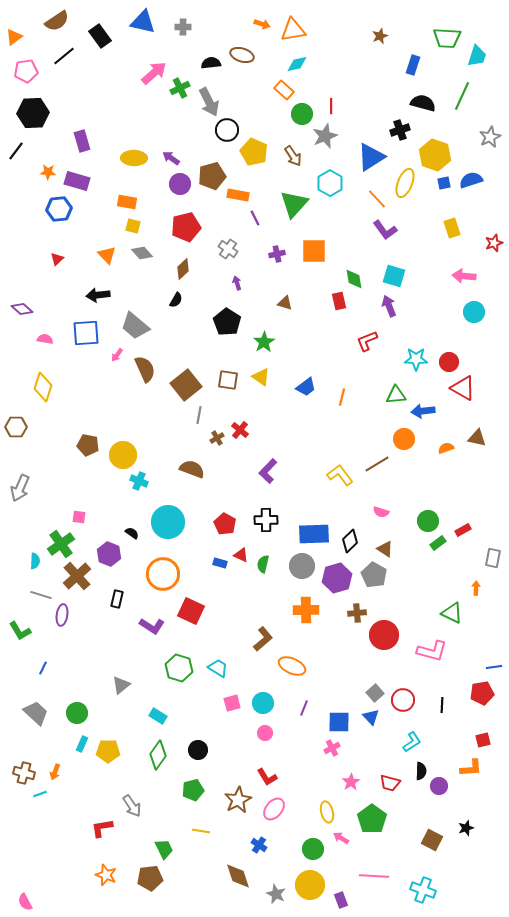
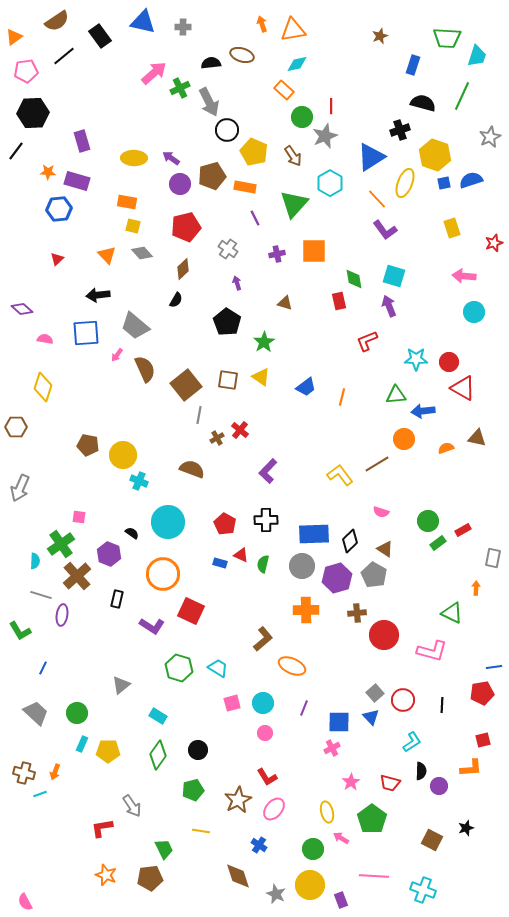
orange arrow at (262, 24): rotated 126 degrees counterclockwise
green circle at (302, 114): moved 3 px down
orange rectangle at (238, 195): moved 7 px right, 8 px up
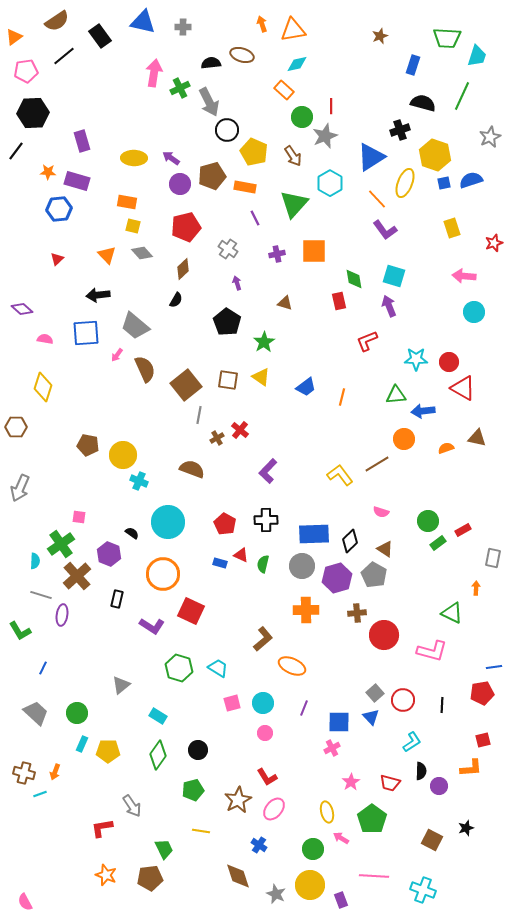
pink arrow at (154, 73): rotated 40 degrees counterclockwise
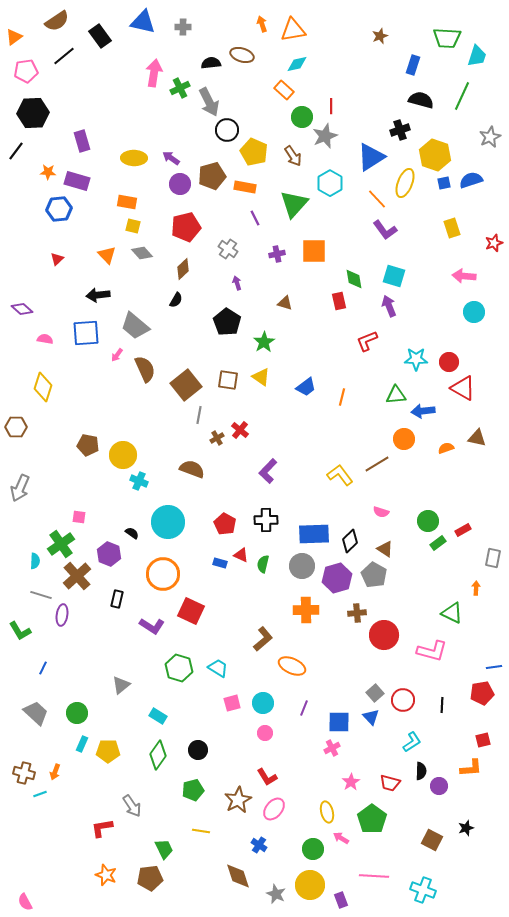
black semicircle at (423, 103): moved 2 px left, 3 px up
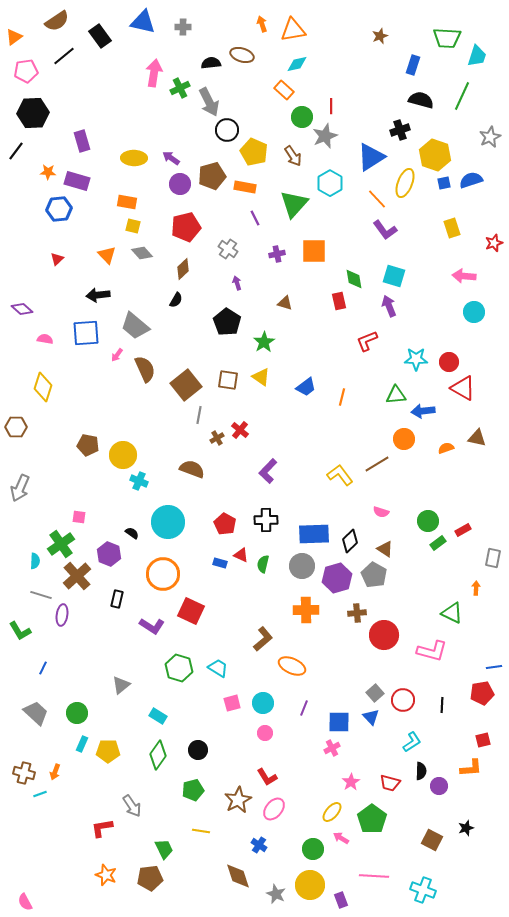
yellow ellipse at (327, 812): moved 5 px right; rotated 55 degrees clockwise
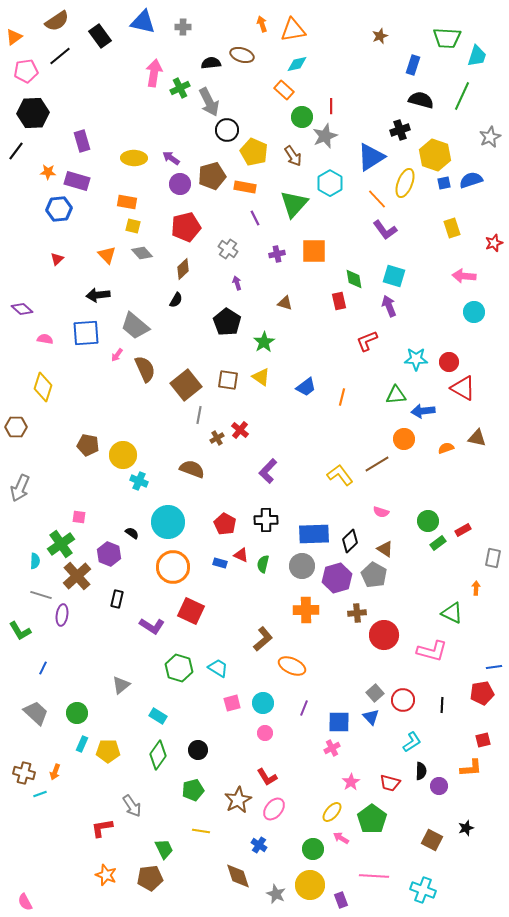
black line at (64, 56): moved 4 px left
orange circle at (163, 574): moved 10 px right, 7 px up
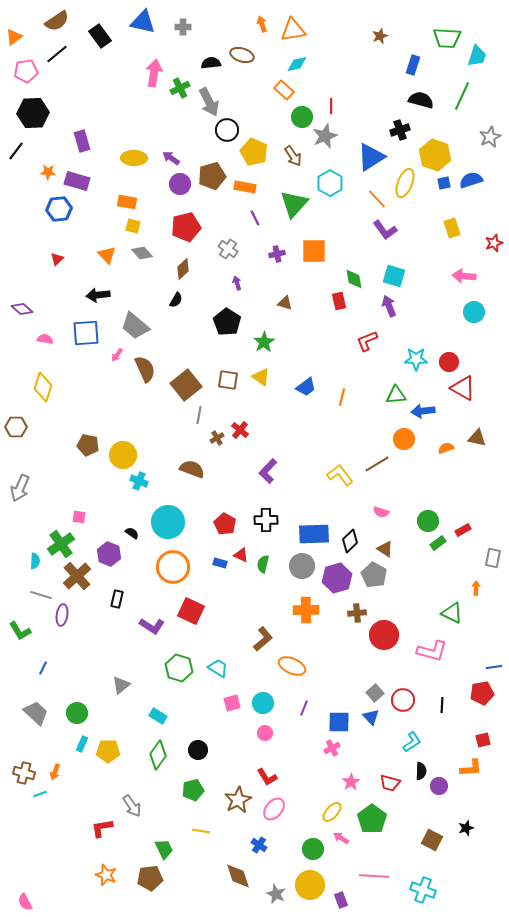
black line at (60, 56): moved 3 px left, 2 px up
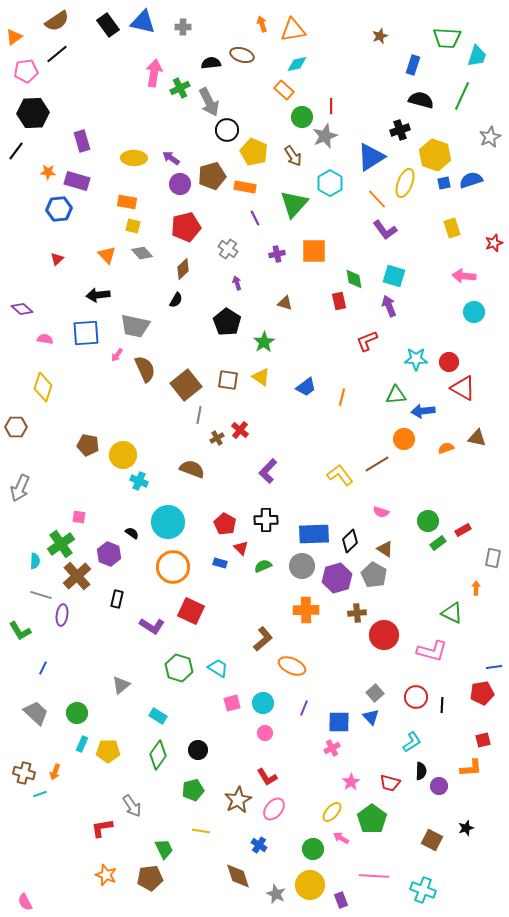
black rectangle at (100, 36): moved 8 px right, 11 px up
gray trapezoid at (135, 326): rotated 28 degrees counterclockwise
red triangle at (241, 555): moved 7 px up; rotated 21 degrees clockwise
green semicircle at (263, 564): moved 2 px down; rotated 54 degrees clockwise
red circle at (403, 700): moved 13 px right, 3 px up
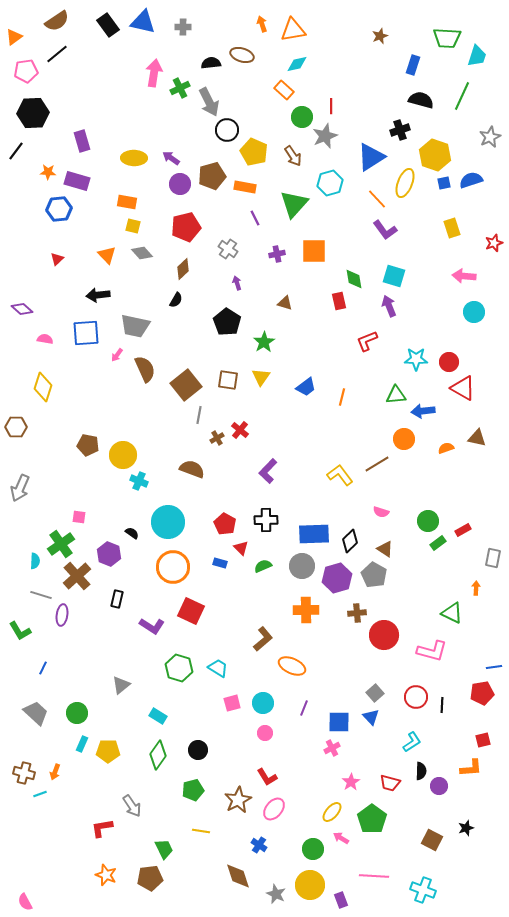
cyan hexagon at (330, 183): rotated 15 degrees clockwise
yellow triangle at (261, 377): rotated 30 degrees clockwise
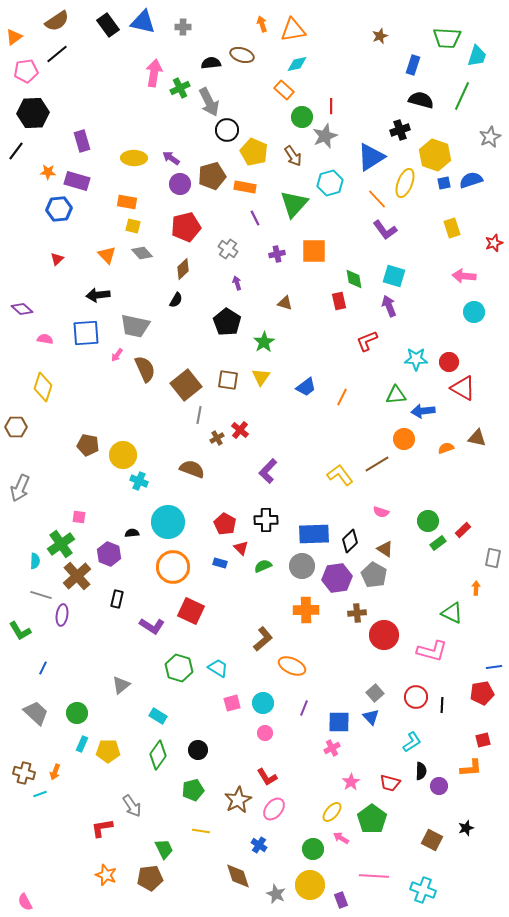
orange line at (342, 397): rotated 12 degrees clockwise
red rectangle at (463, 530): rotated 14 degrees counterclockwise
black semicircle at (132, 533): rotated 40 degrees counterclockwise
purple hexagon at (337, 578): rotated 8 degrees clockwise
